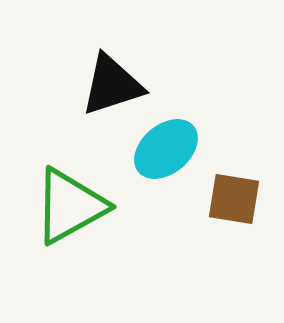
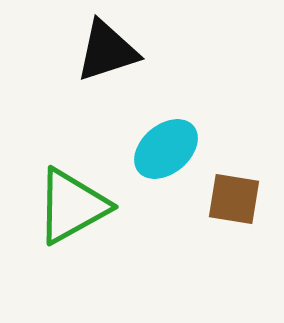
black triangle: moved 5 px left, 34 px up
green triangle: moved 2 px right
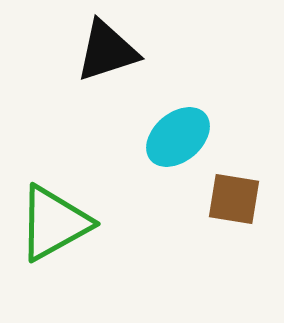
cyan ellipse: moved 12 px right, 12 px up
green triangle: moved 18 px left, 17 px down
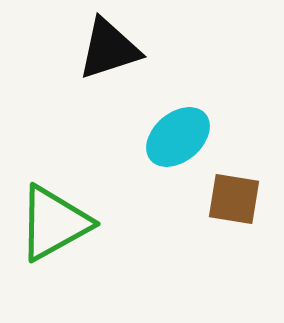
black triangle: moved 2 px right, 2 px up
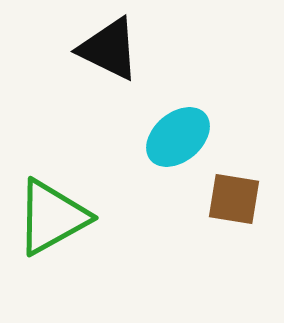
black triangle: rotated 44 degrees clockwise
green triangle: moved 2 px left, 6 px up
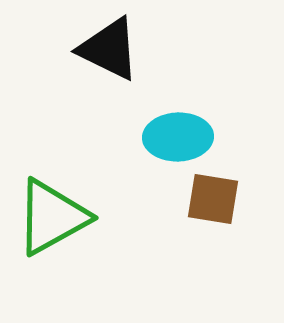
cyan ellipse: rotated 38 degrees clockwise
brown square: moved 21 px left
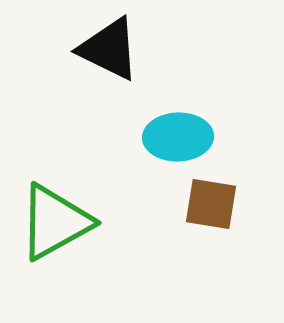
brown square: moved 2 px left, 5 px down
green triangle: moved 3 px right, 5 px down
